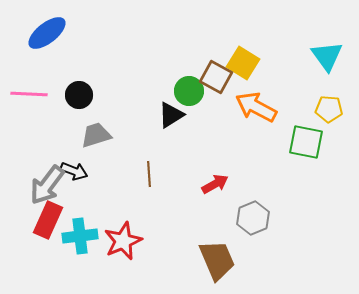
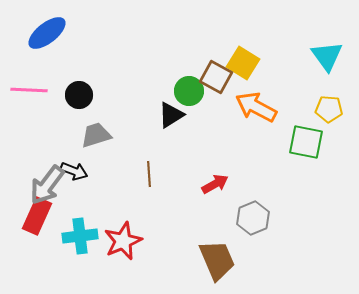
pink line: moved 4 px up
red rectangle: moved 11 px left, 4 px up
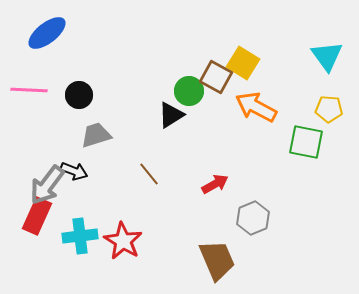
brown line: rotated 35 degrees counterclockwise
red star: rotated 18 degrees counterclockwise
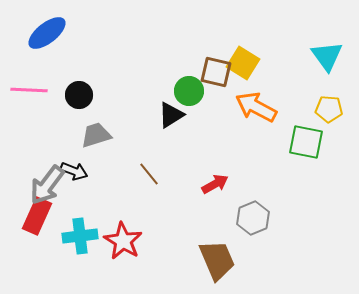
brown square: moved 5 px up; rotated 16 degrees counterclockwise
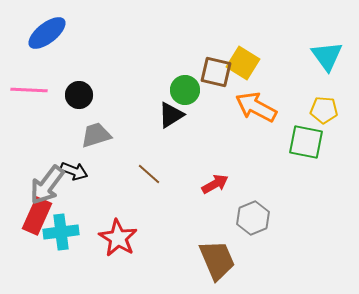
green circle: moved 4 px left, 1 px up
yellow pentagon: moved 5 px left, 1 px down
brown line: rotated 10 degrees counterclockwise
cyan cross: moved 19 px left, 4 px up
red star: moved 5 px left, 3 px up
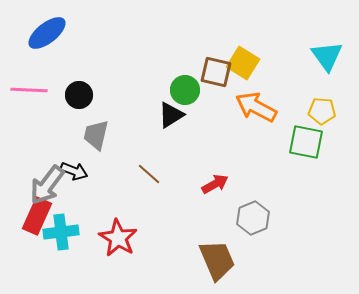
yellow pentagon: moved 2 px left, 1 px down
gray trapezoid: rotated 60 degrees counterclockwise
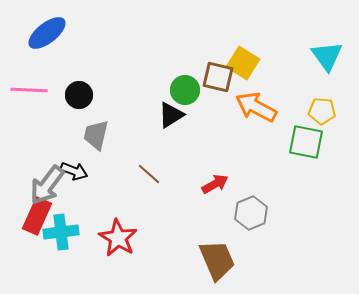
brown square: moved 2 px right, 5 px down
gray hexagon: moved 2 px left, 5 px up
